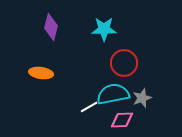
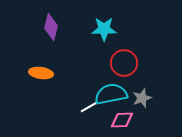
cyan semicircle: moved 2 px left
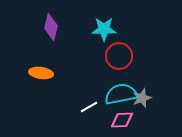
red circle: moved 5 px left, 7 px up
cyan semicircle: moved 10 px right
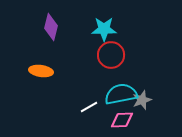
red circle: moved 8 px left, 1 px up
orange ellipse: moved 2 px up
gray star: moved 2 px down
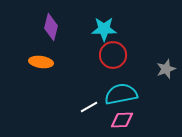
red circle: moved 2 px right
orange ellipse: moved 9 px up
gray star: moved 24 px right, 31 px up
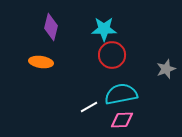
red circle: moved 1 px left
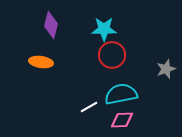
purple diamond: moved 2 px up
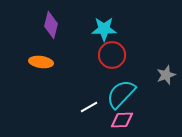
gray star: moved 6 px down
cyan semicircle: rotated 36 degrees counterclockwise
